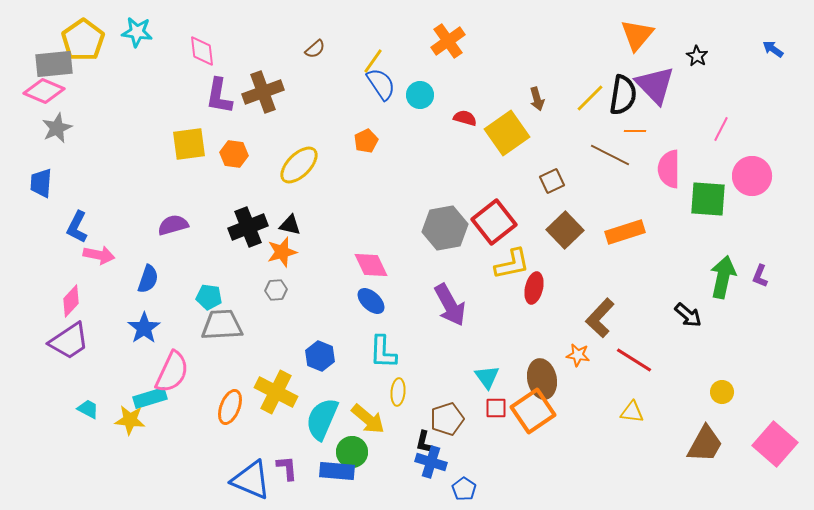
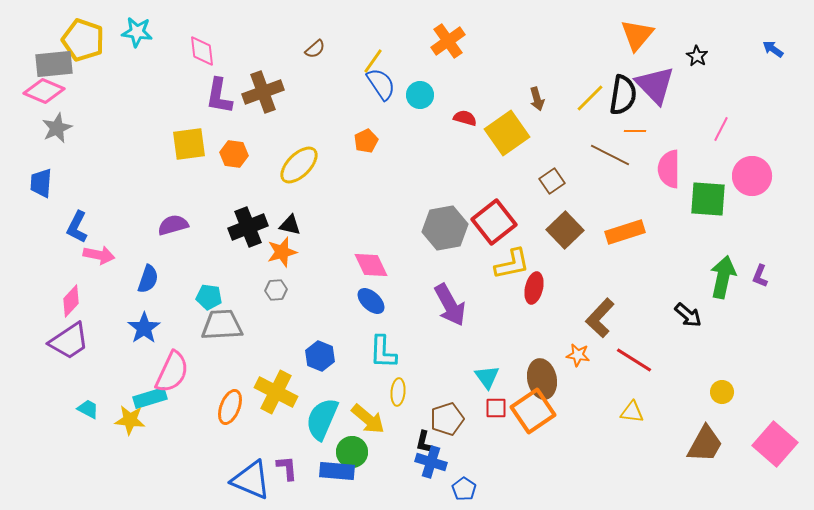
yellow pentagon at (83, 40): rotated 18 degrees counterclockwise
brown square at (552, 181): rotated 10 degrees counterclockwise
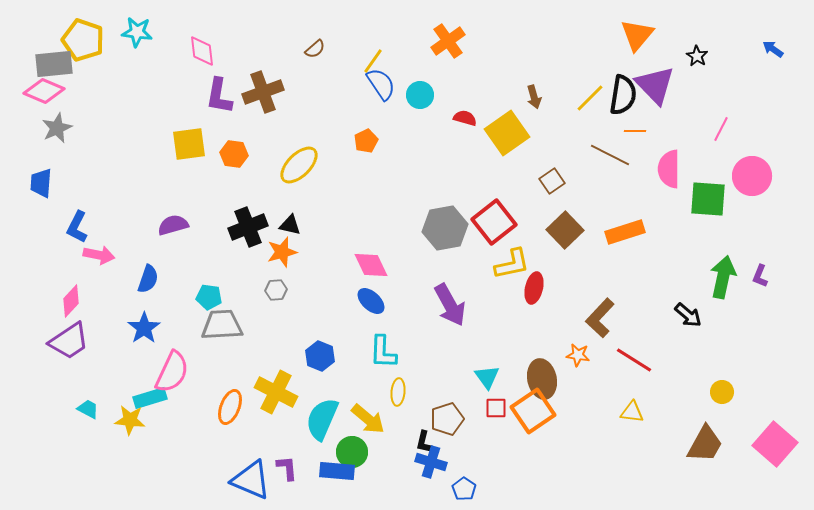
brown arrow at (537, 99): moved 3 px left, 2 px up
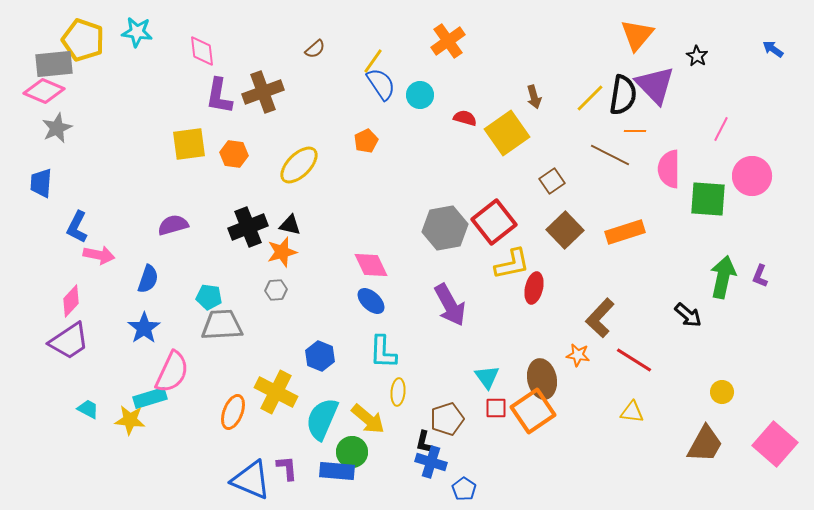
orange ellipse at (230, 407): moved 3 px right, 5 px down
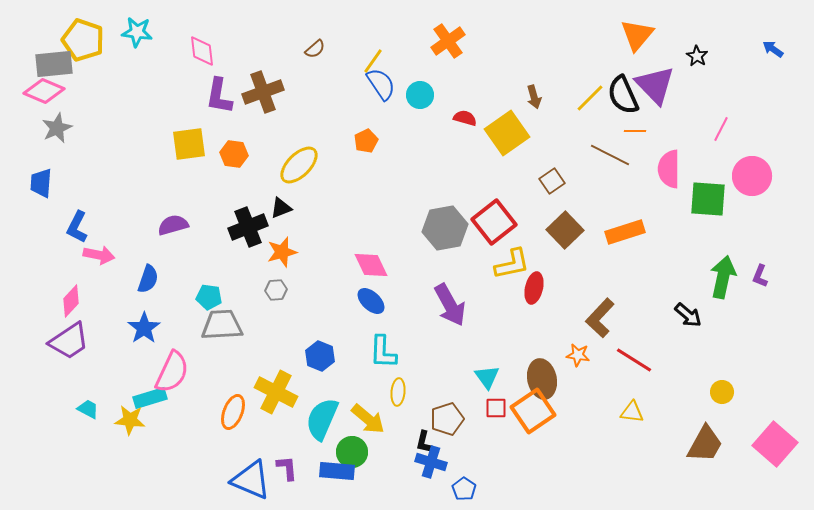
black semicircle at (623, 95): rotated 147 degrees clockwise
black triangle at (290, 225): moved 9 px left, 17 px up; rotated 35 degrees counterclockwise
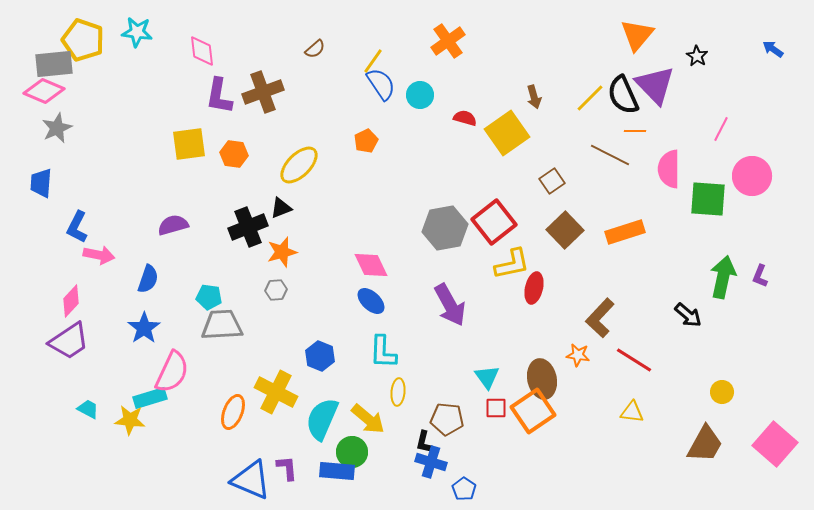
brown pentagon at (447, 419): rotated 24 degrees clockwise
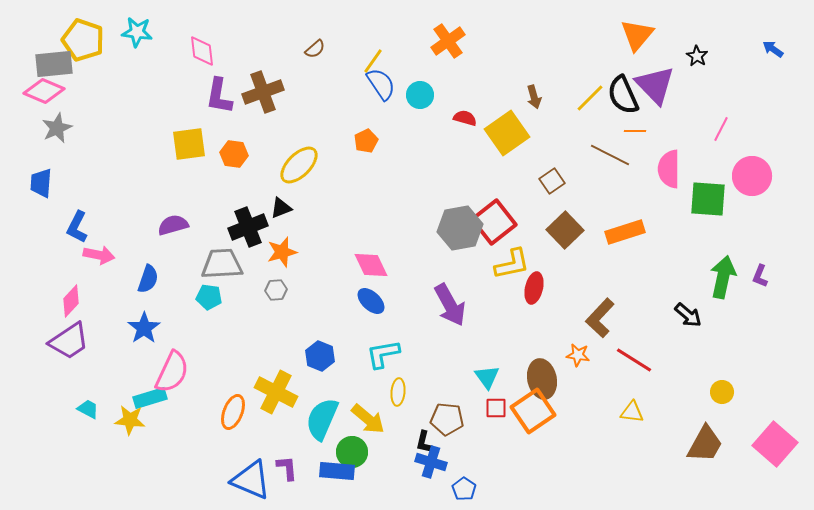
gray hexagon at (445, 228): moved 15 px right
gray trapezoid at (222, 325): moved 61 px up
cyan L-shape at (383, 352): moved 2 px down; rotated 78 degrees clockwise
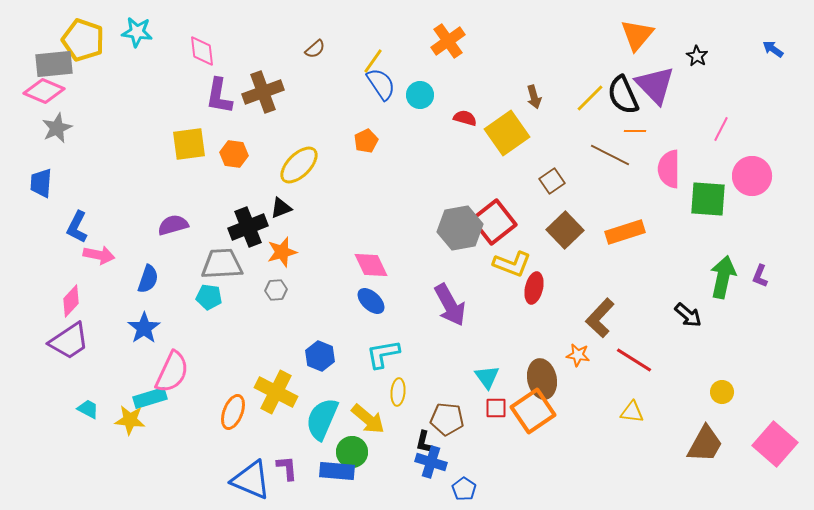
yellow L-shape at (512, 264): rotated 33 degrees clockwise
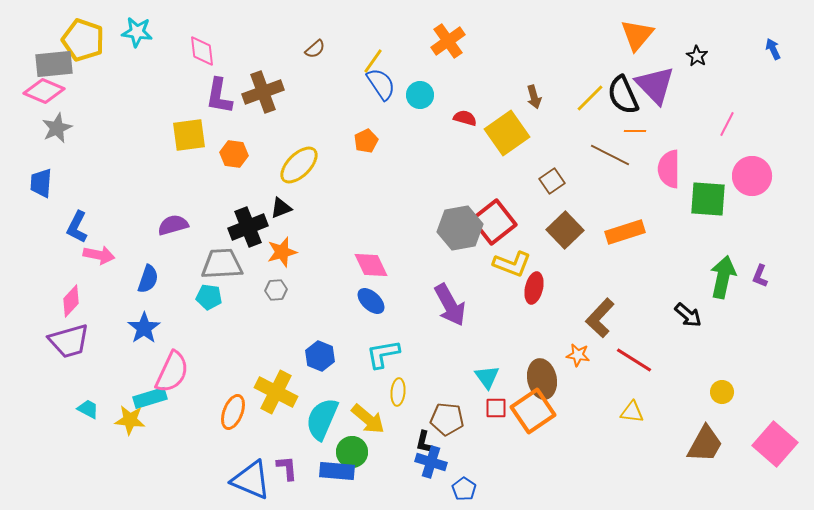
blue arrow at (773, 49): rotated 30 degrees clockwise
pink line at (721, 129): moved 6 px right, 5 px up
yellow square at (189, 144): moved 9 px up
purple trapezoid at (69, 341): rotated 18 degrees clockwise
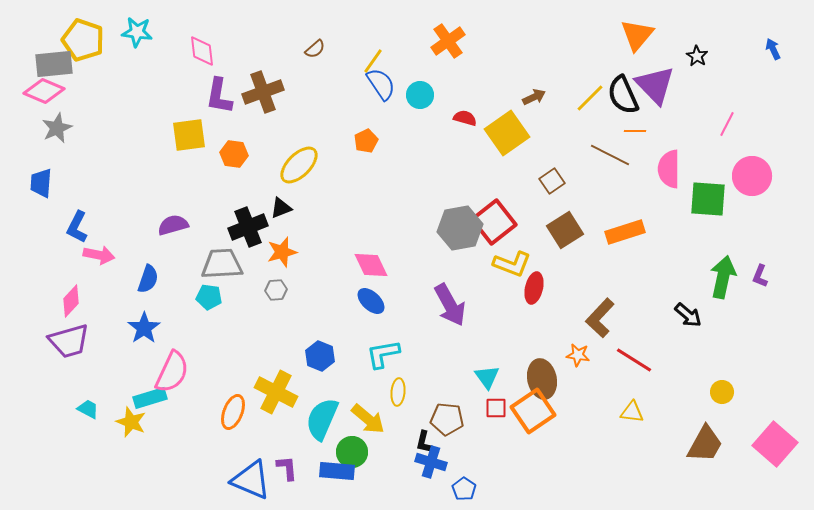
brown arrow at (534, 97): rotated 100 degrees counterclockwise
brown square at (565, 230): rotated 12 degrees clockwise
yellow star at (130, 420): moved 1 px right, 2 px down; rotated 16 degrees clockwise
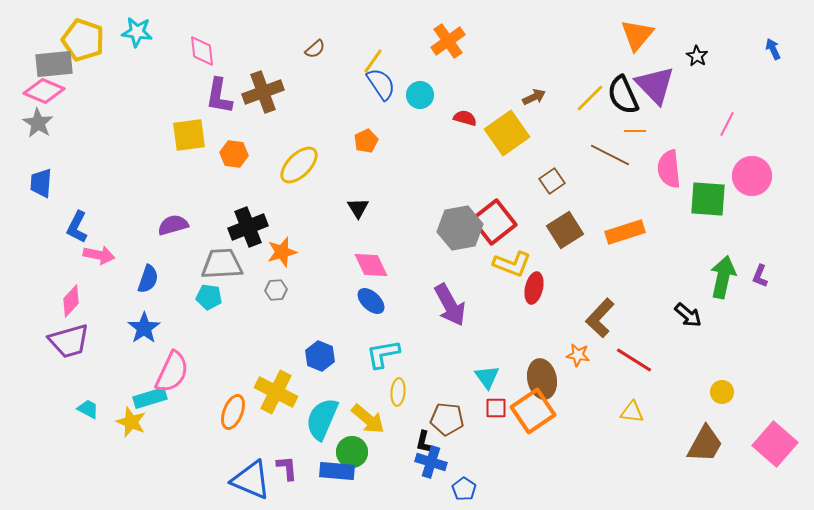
gray star at (57, 128): moved 19 px left, 5 px up; rotated 16 degrees counterclockwise
pink semicircle at (669, 169): rotated 6 degrees counterclockwise
black triangle at (281, 208): moved 77 px right; rotated 40 degrees counterclockwise
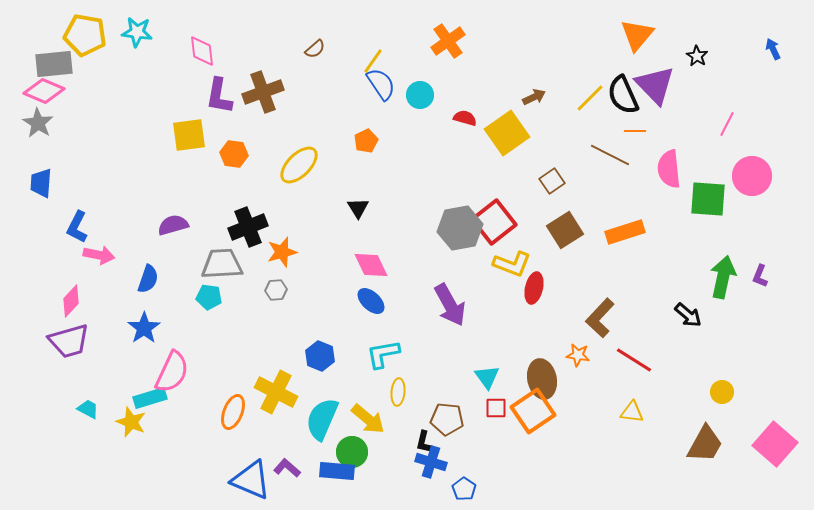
yellow pentagon at (83, 40): moved 2 px right, 5 px up; rotated 9 degrees counterclockwise
purple L-shape at (287, 468): rotated 44 degrees counterclockwise
